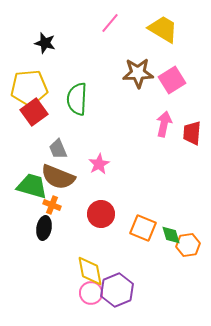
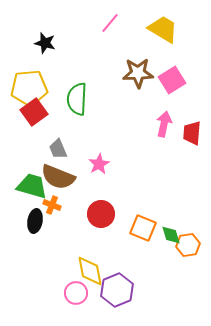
black ellipse: moved 9 px left, 7 px up
pink circle: moved 15 px left
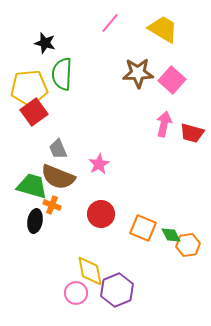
pink square: rotated 16 degrees counterclockwise
green semicircle: moved 15 px left, 25 px up
red trapezoid: rotated 80 degrees counterclockwise
green diamond: rotated 10 degrees counterclockwise
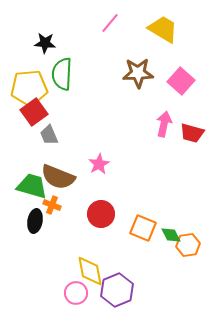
black star: rotated 10 degrees counterclockwise
pink square: moved 9 px right, 1 px down
gray trapezoid: moved 9 px left, 14 px up
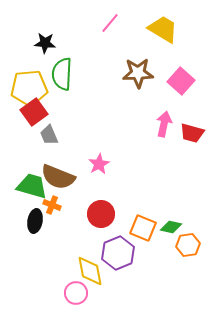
green diamond: moved 8 px up; rotated 50 degrees counterclockwise
purple hexagon: moved 1 px right, 37 px up
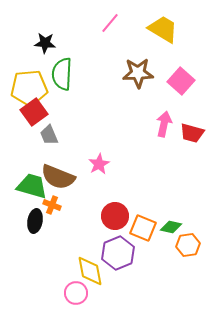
red circle: moved 14 px right, 2 px down
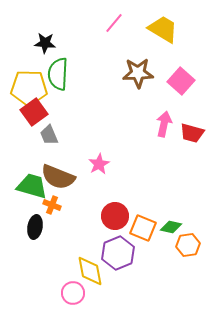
pink line: moved 4 px right
green semicircle: moved 4 px left
yellow pentagon: rotated 6 degrees clockwise
black ellipse: moved 6 px down
pink circle: moved 3 px left
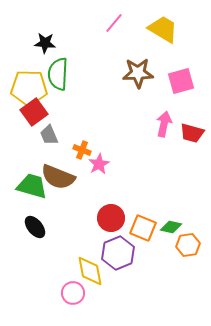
pink square: rotated 32 degrees clockwise
orange cross: moved 30 px right, 55 px up
red circle: moved 4 px left, 2 px down
black ellipse: rotated 50 degrees counterclockwise
